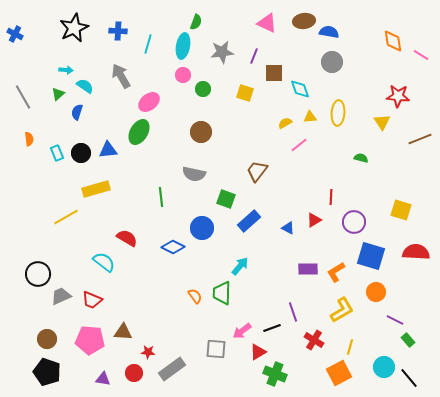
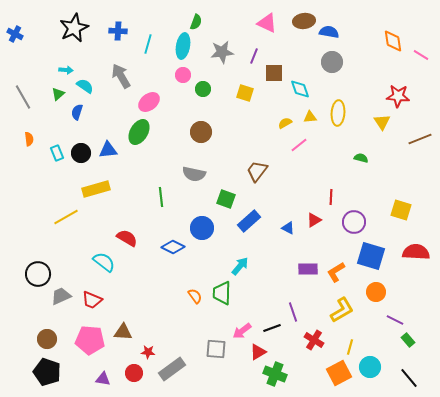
cyan circle at (384, 367): moved 14 px left
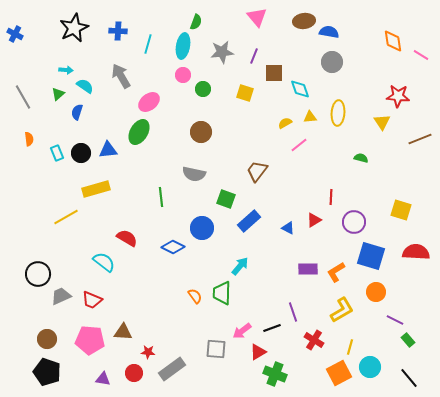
pink triangle at (267, 23): moved 10 px left, 6 px up; rotated 25 degrees clockwise
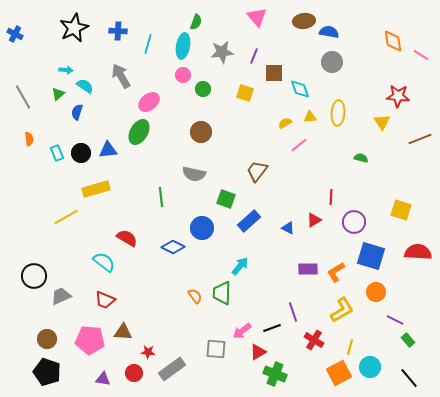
red semicircle at (416, 252): moved 2 px right
black circle at (38, 274): moved 4 px left, 2 px down
red trapezoid at (92, 300): moved 13 px right
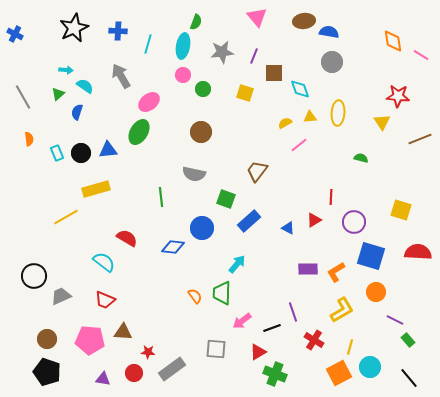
blue diamond at (173, 247): rotated 20 degrees counterclockwise
cyan arrow at (240, 266): moved 3 px left, 2 px up
pink arrow at (242, 331): moved 10 px up
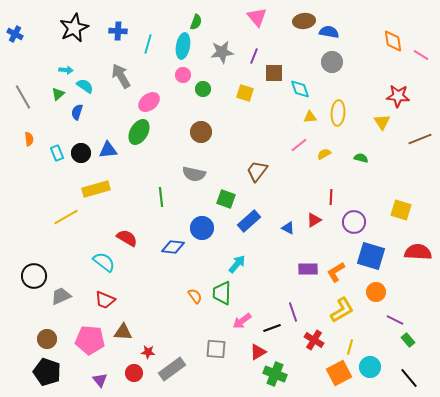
yellow semicircle at (285, 123): moved 39 px right, 31 px down
purple triangle at (103, 379): moved 3 px left, 1 px down; rotated 42 degrees clockwise
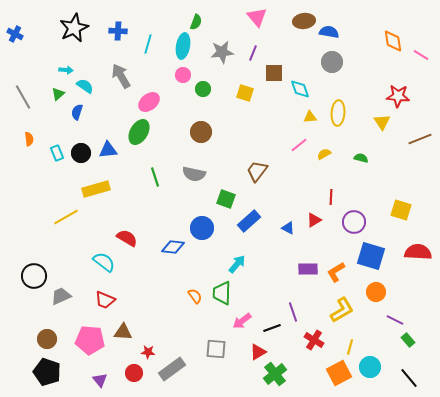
purple line at (254, 56): moved 1 px left, 3 px up
green line at (161, 197): moved 6 px left, 20 px up; rotated 12 degrees counterclockwise
green cross at (275, 374): rotated 30 degrees clockwise
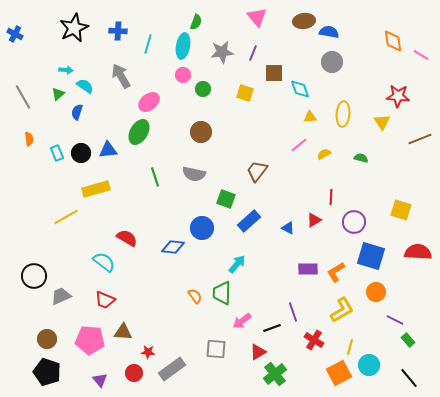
yellow ellipse at (338, 113): moved 5 px right, 1 px down
cyan circle at (370, 367): moved 1 px left, 2 px up
